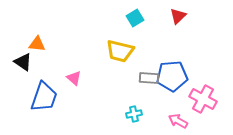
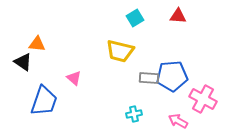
red triangle: rotated 48 degrees clockwise
blue trapezoid: moved 4 px down
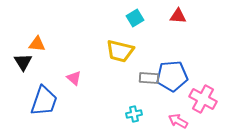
black triangle: rotated 24 degrees clockwise
